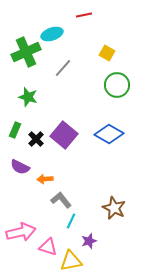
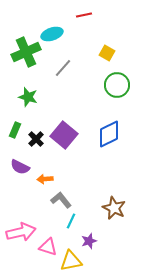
blue diamond: rotated 56 degrees counterclockwise
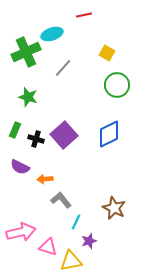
purple square: rotated 8 degrees clockwise
black cross: rotated 28 degrees counterclockwise
cyan line: moved 5 px right, 1 px down
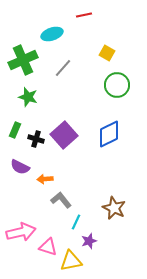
green cross: moved 3 px left, 8 px down
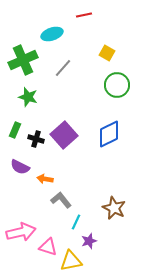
orange arrow: rotated 14 degrees clockwise
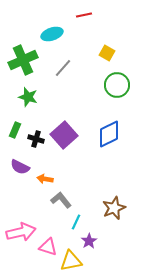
brown star: rotated 25 degrees clockwise
purple star: rotated 14 degrees counterclockwise
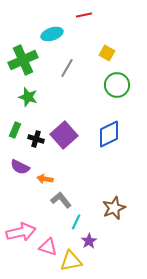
gray line: moved 4 px right; rotated 12 degrees counterclockwise
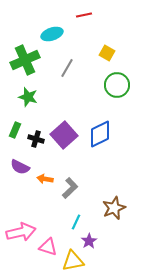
green cross: moved 2 px right
blue diamond: moved 9 px left
gray L-shape: moved 9 px right, 12 px up; rotated 85 degrees clockwise
yellow triangle: moved 2 px right
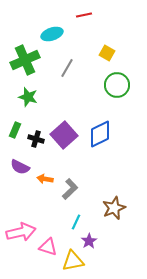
gray L-shape: moved 1 px down
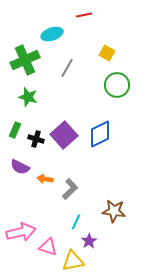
brown star: moved 3 px down; rotated 30 degrees clockwise
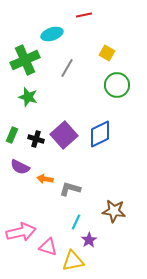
green rectangle: moved 3 px left, 5 px down
gray L-shape: rotated 120 degrees counterclockwise
purple star: moved 1 px up
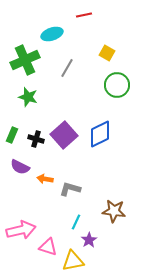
pink arrow: moved 2 px up
